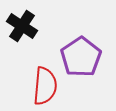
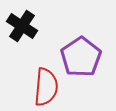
red semicircle: moved 1 px right, 1 px down
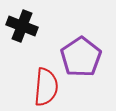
black cross: rotated 12 degrees counterclockwise
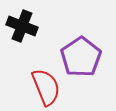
red semicircle: rotated 27 degrees counterclockwise
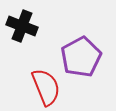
purple pentagon: rotated 6 degrees clockwise
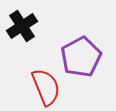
black cross: rotated 36 degrees clockwise
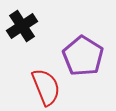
purple pentagon: moved 2 px right, 1 px up; rotated 12 degrees counterclockwise
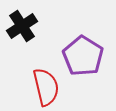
red semicircle: rotated 9 degrees clockwise
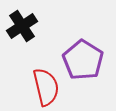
purple pentagon: moved 4 px down
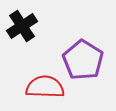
red semicircle: moved 1 px left; rotated 75 degrees counterclockwise
